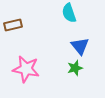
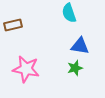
blue triangle: rotated 42 degrees counterclockwise
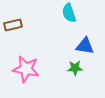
blue triangle: moved 5 px right
green star: rotated 14 degrees clockwise
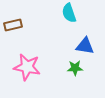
pink star: moved 1 px right, 2 px up
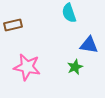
blue triangle: moved 4 px right, 1 px up
green star: moved 1 px up; rotated 21 degrees counterclockwise
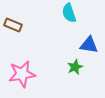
brown rectangle: rotated 36 degrees clockwise
pink star: moved 5 px left, 7 px down; rotated 20 degrees counterclockwise
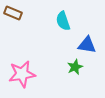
cyan semicircle: moved 6 px left, 8 px down
brown rectangle: moved 12 px up
blue triangle: moved 2 px left
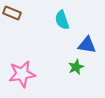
brown rectangle: moved 1 px left
cyan semicircle: moved 1 px left, 1 px up
green star: moved 1 px right
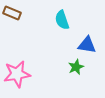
pink star: moved 5 px left
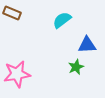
cyan semicircle: rotated 72 degrees clockwise
blue triangle: rotated 12 degrees counterclockwise
